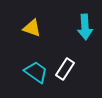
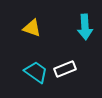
white rectangle: rotated 35 degrees clockwise
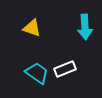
cyan trapezoid: moved 1 px right, 1 px down
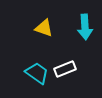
yellow triangle: moved 12 px right
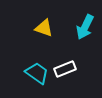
cyan arrow: rotated 30 degrees clockwise
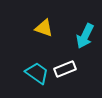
cyan arrow: moved 9 px down
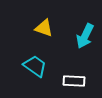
white rectangle: moved 9 px right, 12 px down; rotated 25 degrees clockwise
cyan trapezoid: moved 2 px left, 7 px up
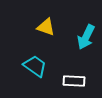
yellow triangle: moved 2 px right, 1 px up
cyan arrow: moved 1 px right, 1 px down
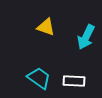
cyan trapezoid: moved 4 px right, 12 px down
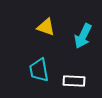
cyan arrow: moved 3 px left, 1 px up
cyan trapezoid: moved 8 px up; rotated 135 degrees counterclockwise
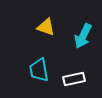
white rectangle: moved 2 px up; rotated 15 degrees counterclockwise
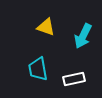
cyan trapezoid: moved 1 px left, 1 px up
